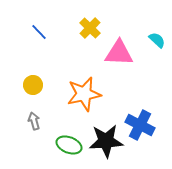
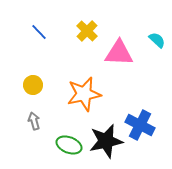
yellow cross: moved 3 px left, 3 px down
black star: rotated 8 degrees counterclockwise
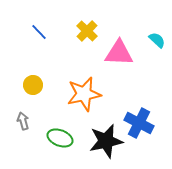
gray arrow: moved 11 px left
blue cross: moved 1 px left, 2 px up
green ellipse: moved 9 px left, 7 px up
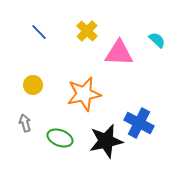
gray arrow: moved 2 px right, 2 px down
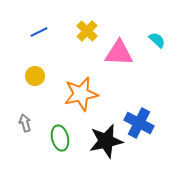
blue line: rotated 72 degrees counterclockwise
yellow circle: moved 2 px right, 9 px up
orange star: moved 3 px left
green ellipse: rotated 55 degrees clockwise
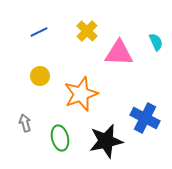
cyan semicircle: moved 1 px left, 2 px down; rotated 24 degrees clockwise
yellow circle: moved 5 px right
orange star: rotated 8 degrees counterclockwise
blue cross: moved 6 px right, 5 px up
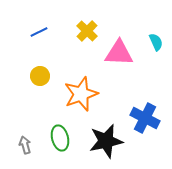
gray arrow: moved 22 px down
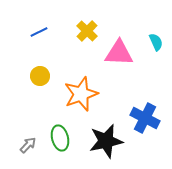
gray arrow: moved 3 px right; rotated 60 degrees clockwise
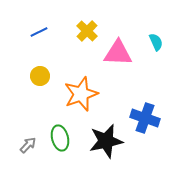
pink triangle: moved 1 px left
blue cross: rotated 8 degrees counterclockwise
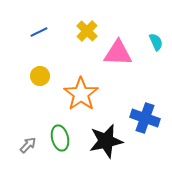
orange star: rotated 16 degrees counterclockwise
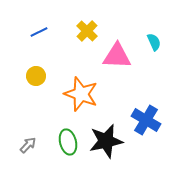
cyan semicircle: moved 2 px left
pink triangle: moved 1 px left, 3 px down
yellow circle: moved 4 px left
orange star: rotated 16 degrees counterclockwise
blue cross: moved 1 px right, 2 px down; rotated 12 degrees clockwise
green ellipse: moved 8 px right, 4 px down
